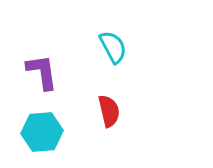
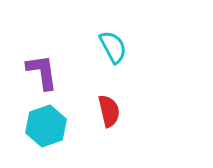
cyan hexagon: moved 4 px right, 6 px up; rotated 15 degrees counterclockwise
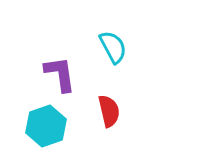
purple L-shape: moved 18 px right, 2 px down
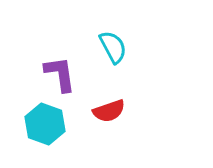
red semicircle: rotated 84 degrees clockwise
cyan hexagon: moved 1 px left, 2 px up; rotated 21 degrees counterclockwise
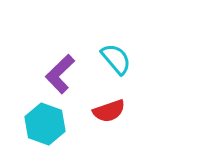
cyan semicircle: moved 3 px right, 12 px down; rotated 12 degrees counterclockwise
purple L-shape: rotated 126 degrees counterclockwise
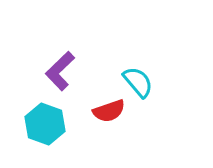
cyan semicircle: moved 22 px right, 23 px down
purple L-shape: moved 3 px up
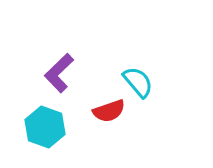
purple L-shape: moved 1 px left, 2 px down
cyan hexagon: moved 3 px down
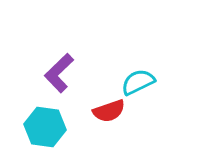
cyan semicircle: rotated 76 degrees counterclockwise
cyan hexagon: rotated 12 degrees counterclockwise
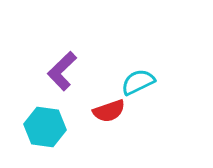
purple L-shape: moved 3 px right, 2 px up
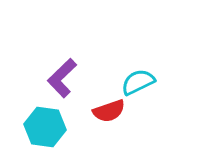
purple L-shape: moved 7 px down
